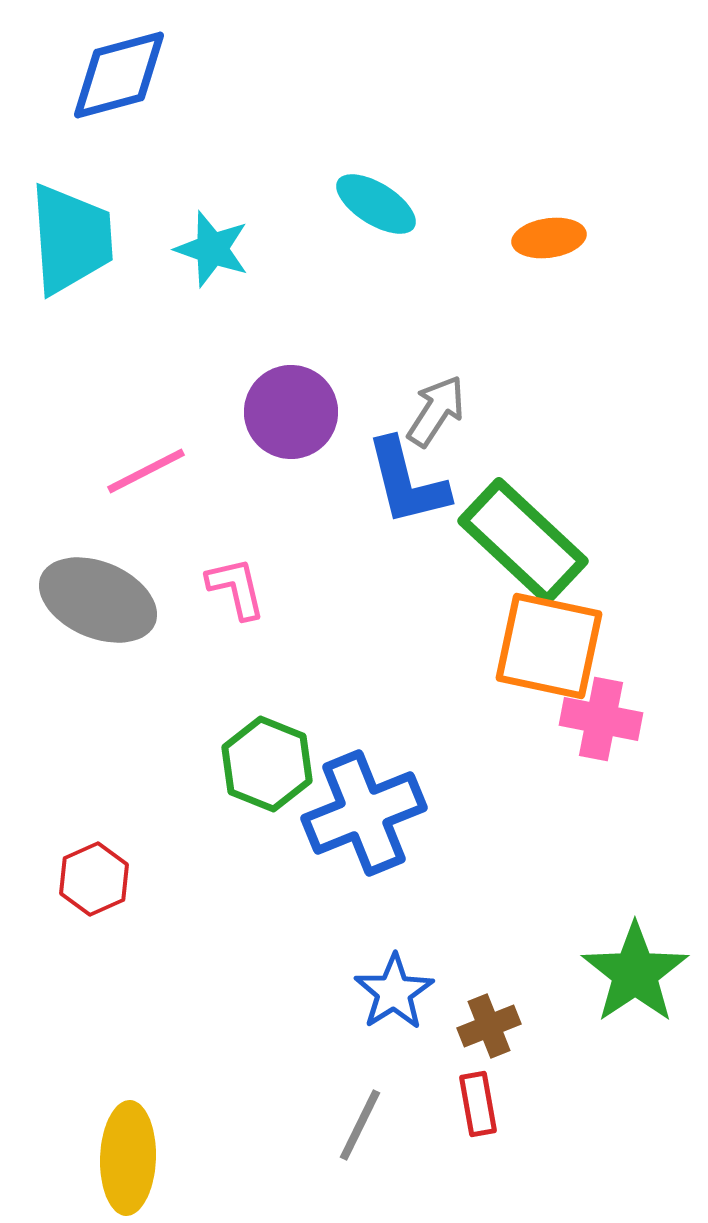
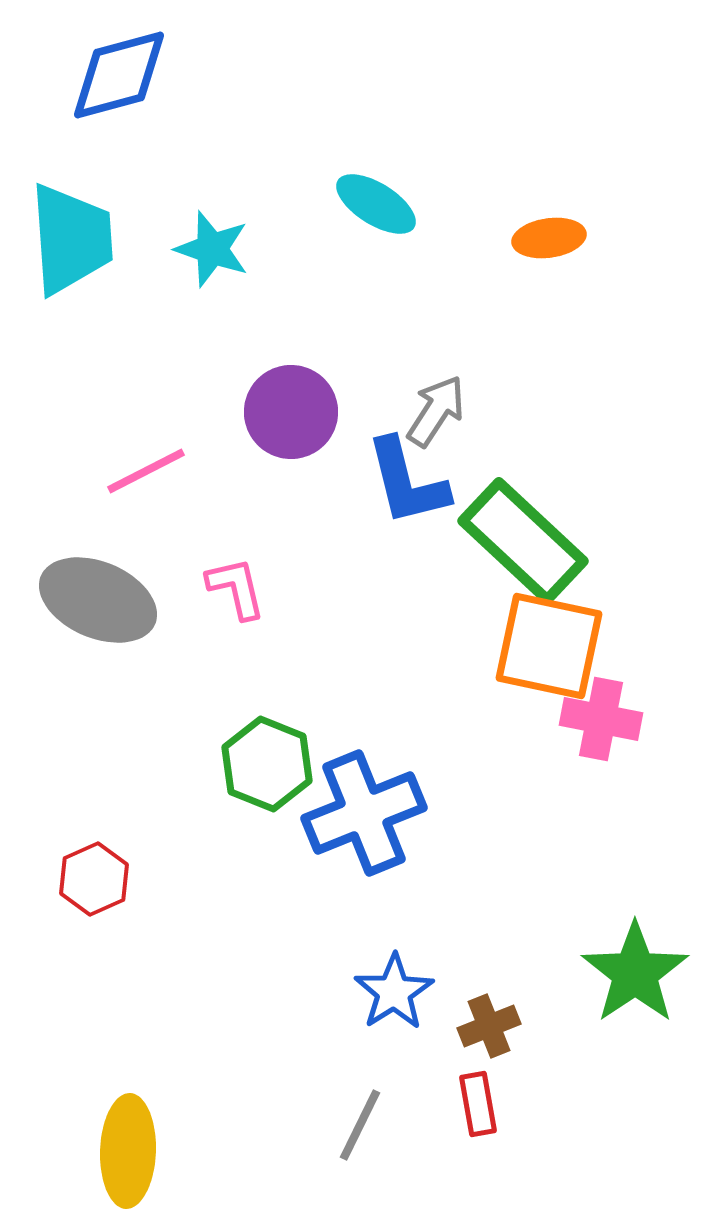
yellow ellipse: moved 7 px up
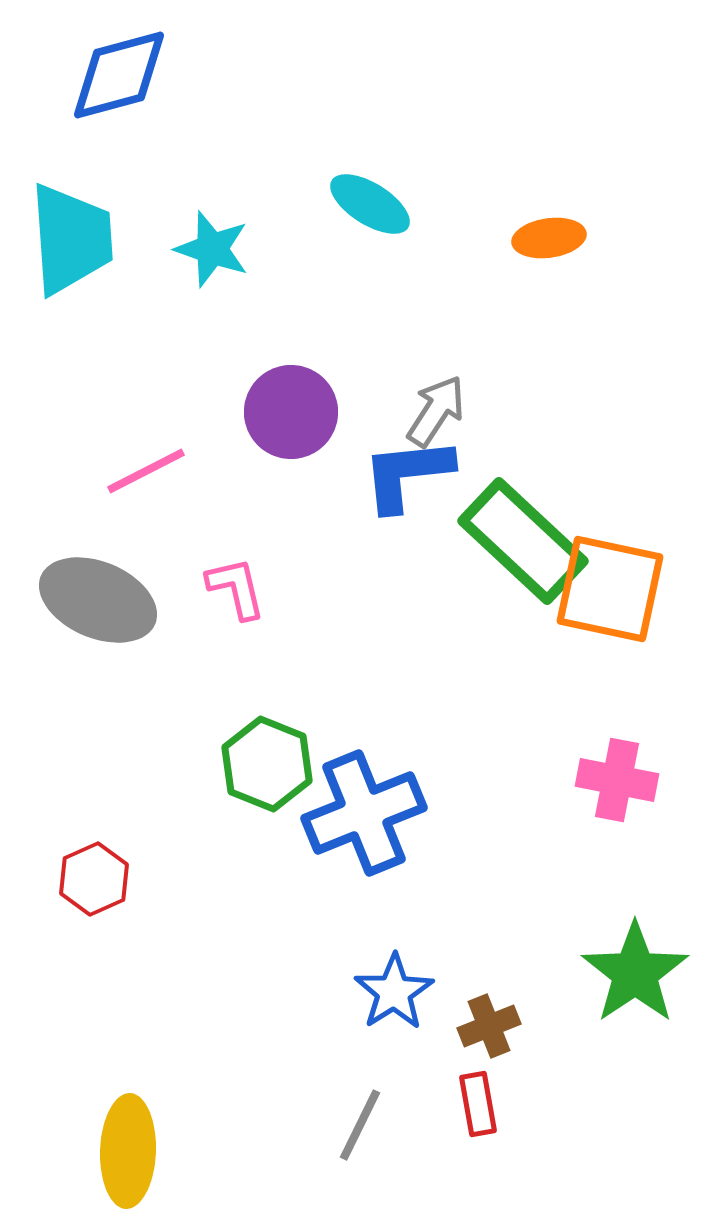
cyan ellipse: moved 6 px left
blue L-shape: moved 8 px up; rotated 98 degrees clockwise
orange square: moved 61 px right, 57 px up
pink cross: moved 16 px right, 61 px down
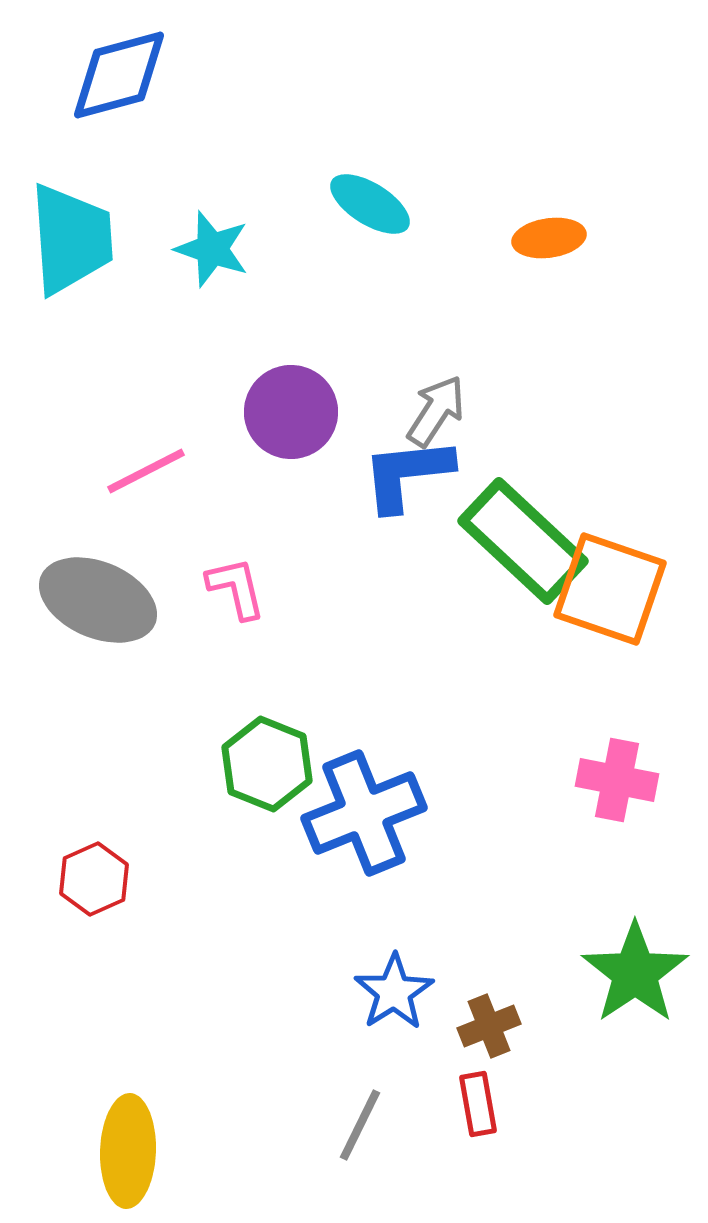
orange square: rotated 7 degrees clockwise
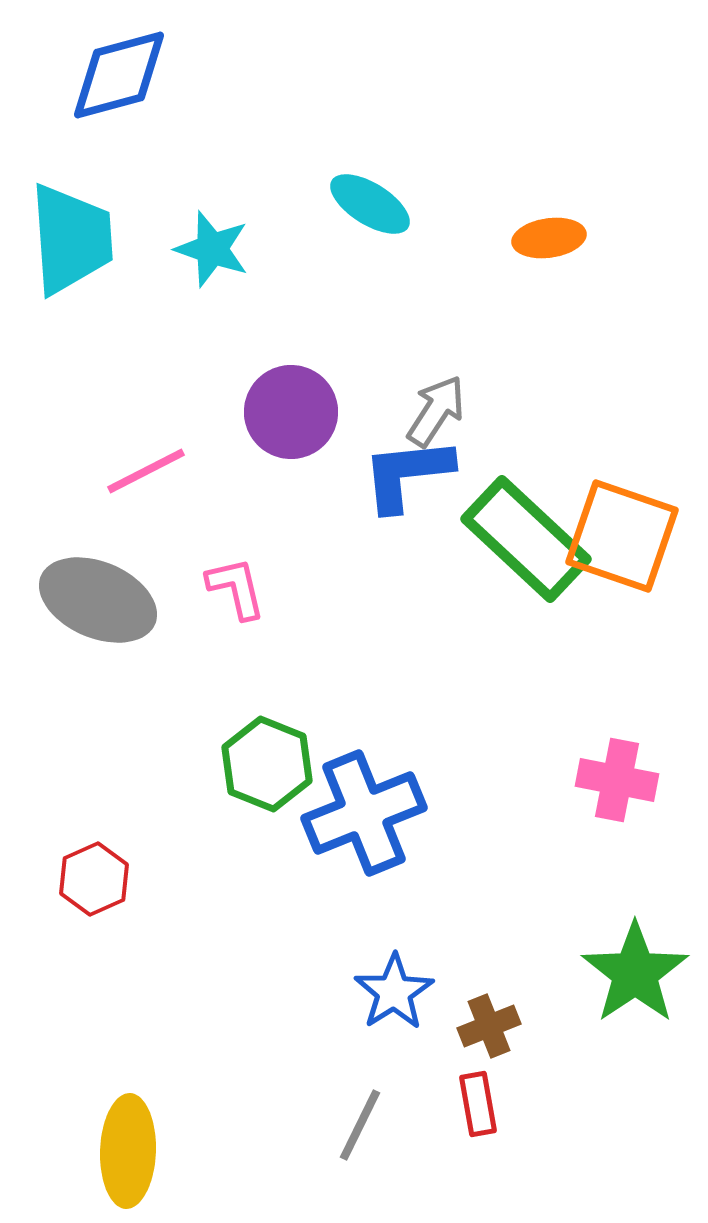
green rectangle: moved 3 px right, 2 px up
orange square: moved 12 px right, 53 px up
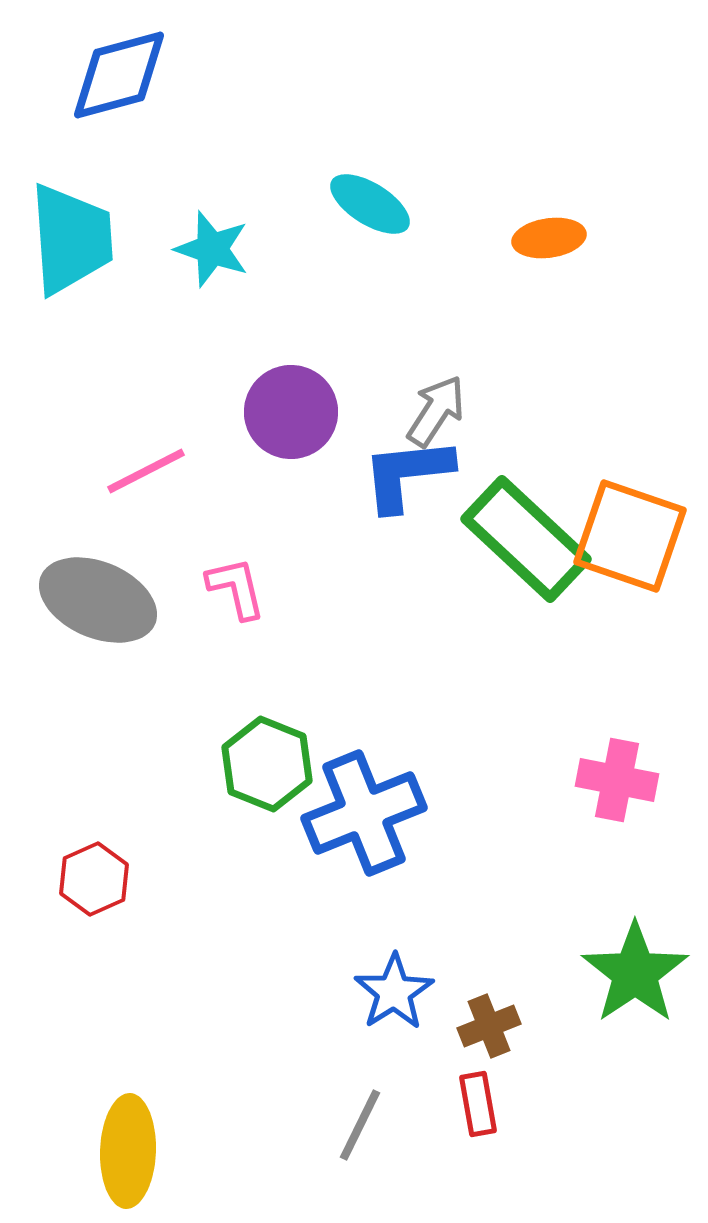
orange square: moved 8 px right
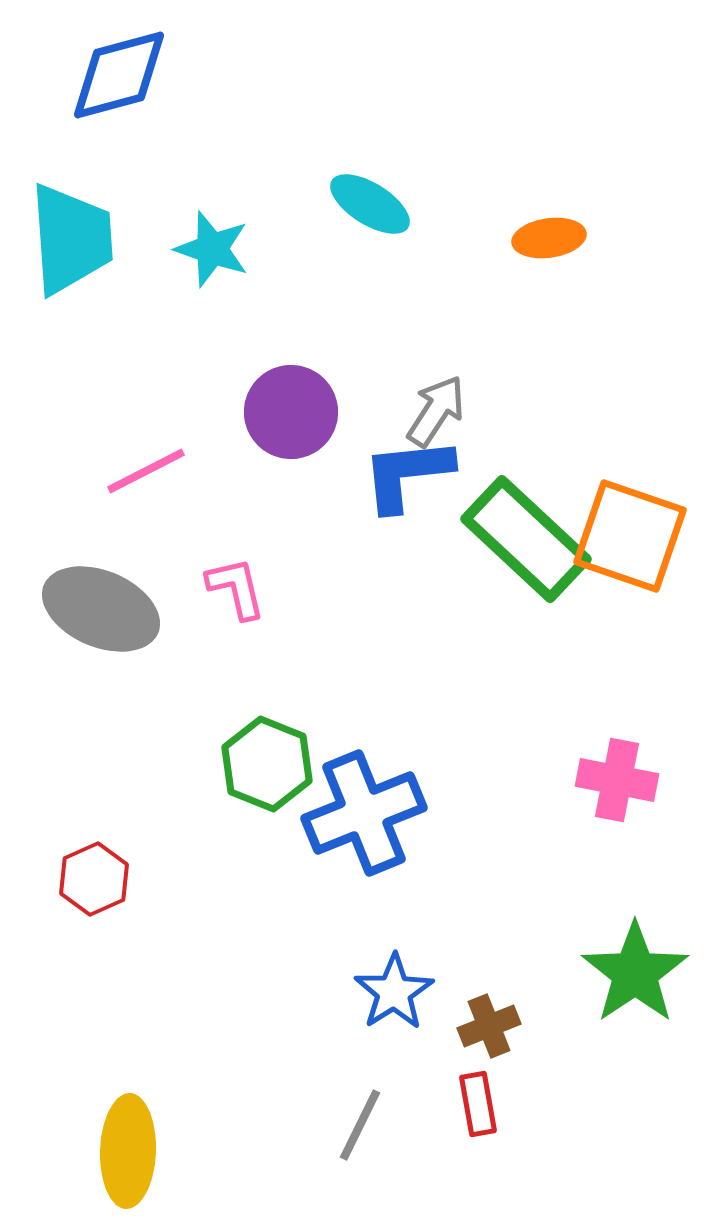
gray ellipse: moved 3 px right, 9 px down
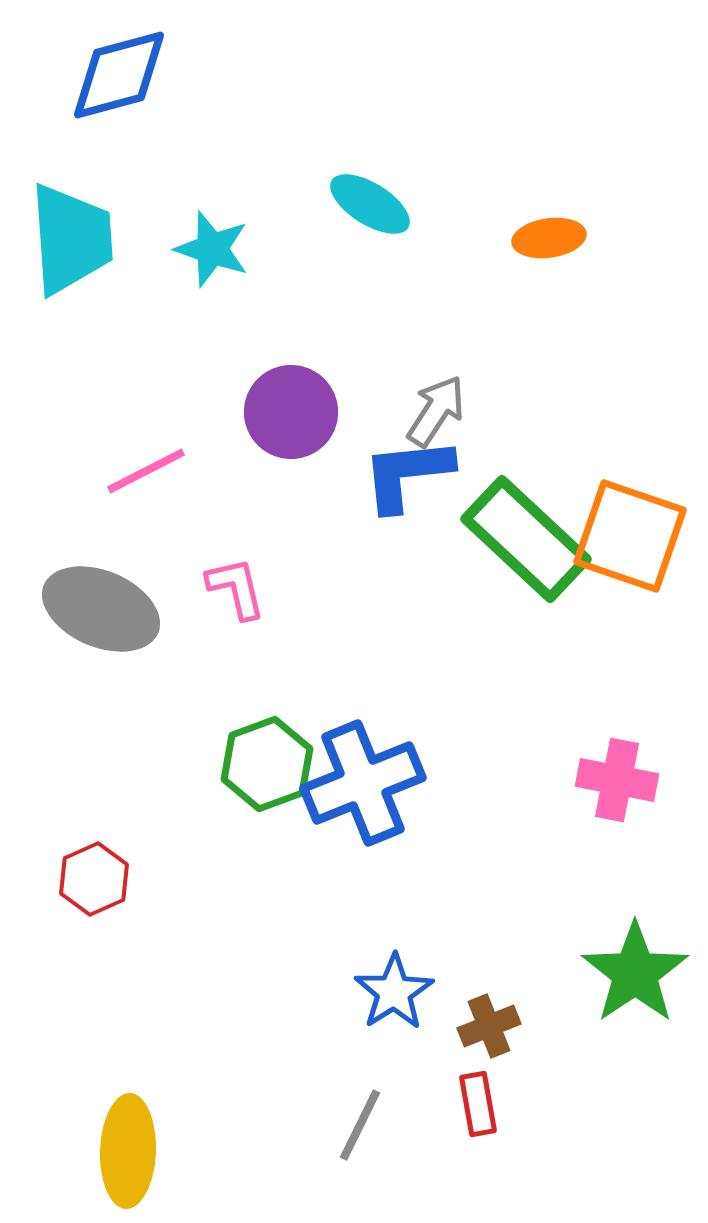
green hexagon: rotated 18 degrees clockwise
blue cross: moved 1 px left, 30 px up
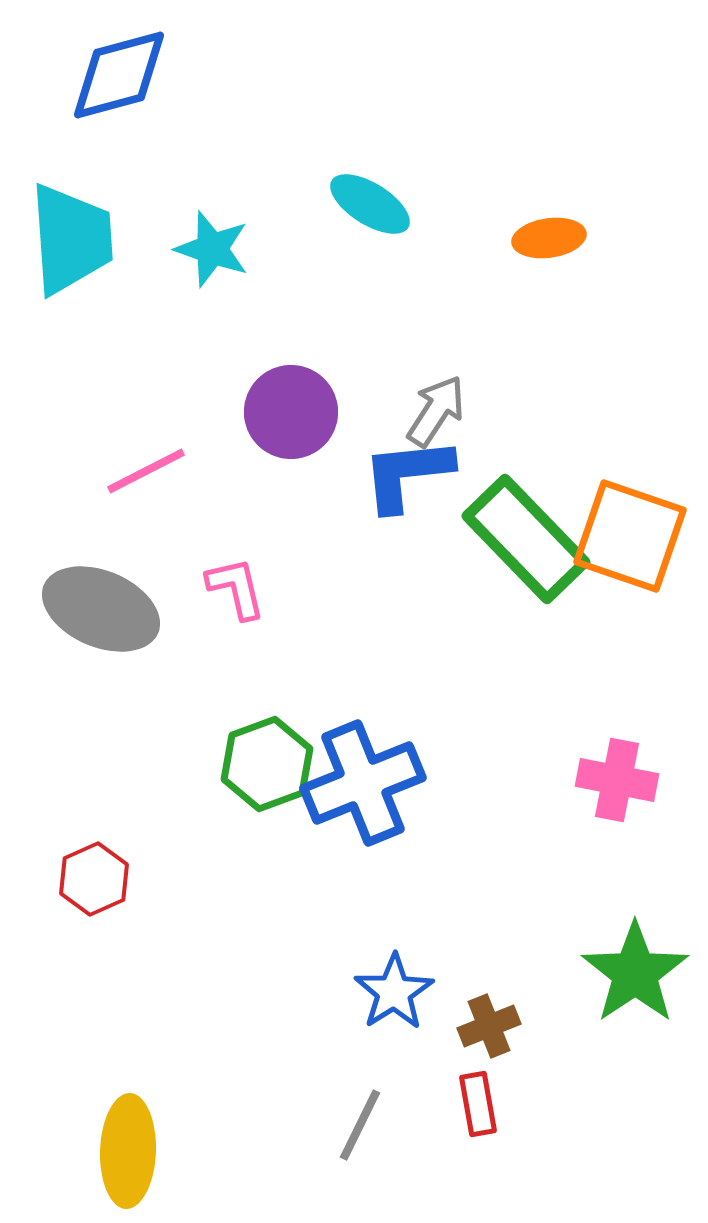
green rectangle: rotated 3 degrees clockwise
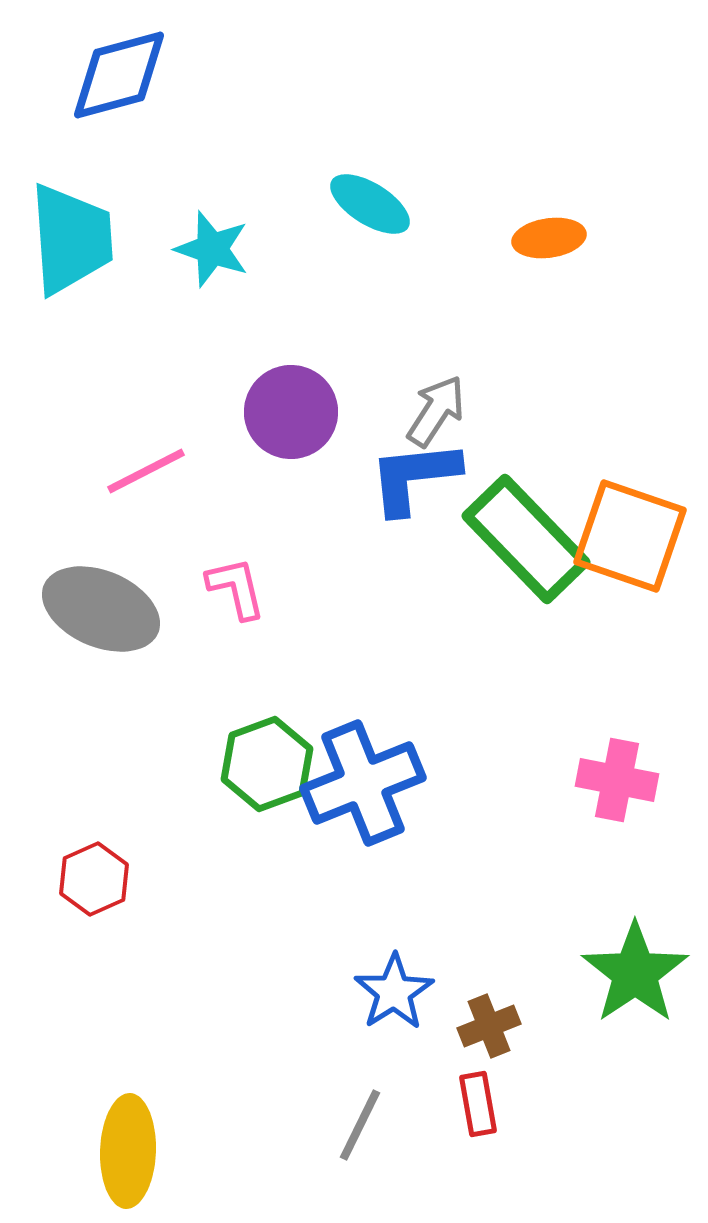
blue L-shape: moved 7 px right, 3 px down
